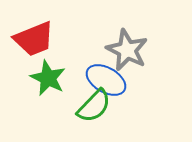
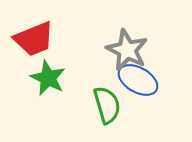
blue ellipse: moved 32 px right
green semicircle: moved 13 px right, 1 px up; rotated 60 degrees counterclockwise
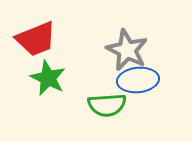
red trapezoid: moved 2 px right
blue ellipse: rotated 36 degrees counterclockwise
green semicircle: rotated 102 degrees clockwise
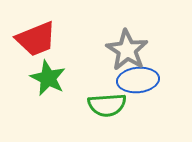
gray star: rotated 6 degrees clockwise
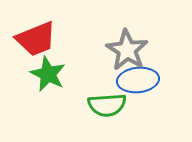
green star: moved 4 px up
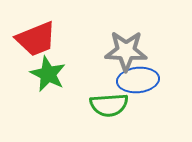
gray star: moved 1 px left, 1 px down; rotated 30 degrees counterclockwise
green semicircle: moved 2 px right
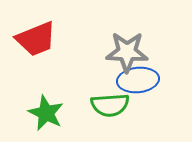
gray star: moved 1 px right, 1 px down
green star: moved 2 px left, 39 px down
green semicircle: moved 1 px right
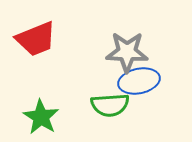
blue ellipse: moved 1 px right, 1 px down; rotated 6 degrees counterclockwise
green star: moved 5 px left, 4 px down; rotated 6 degrees clockwise
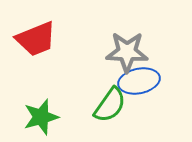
green semicircle: rotated 51 degrees counterclockwise
green star: rotated 24 degrees clockwise
